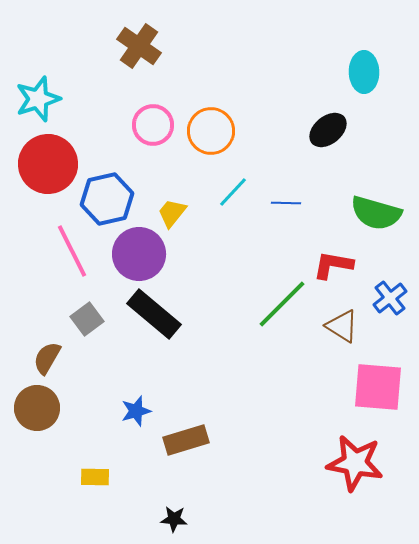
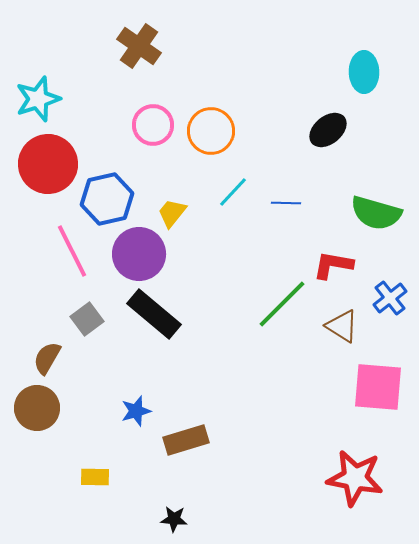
red star: moved 15 px down
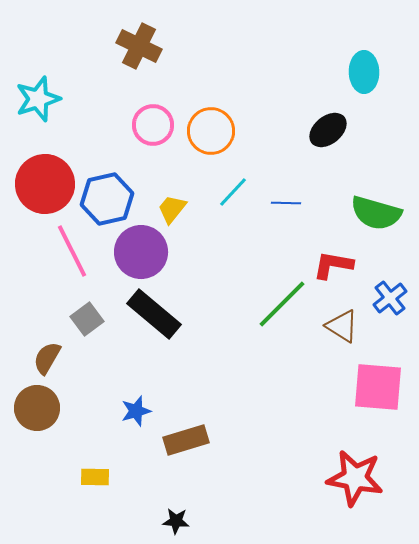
brown cross: rotated 9 degrees counterclockwise
red circle: moved 3 px left, 20 px down
yellow trapezoid: moved 4 px up
purple circle: moved 2 px right, 2 px up
black star: moved 2 px right, 2 px down
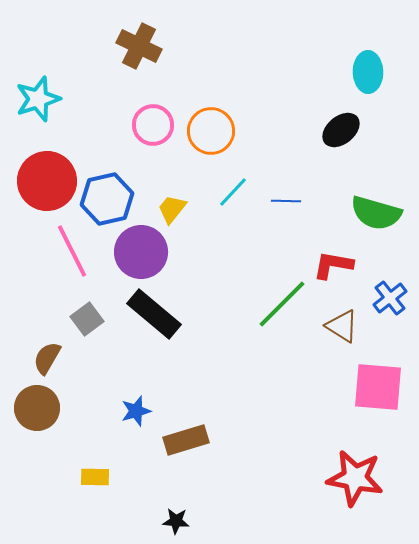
cyan ellipse: moved 4 px right
black ellipse: moved 13 px right
red circle: moved 2 px right, 3 px up
blue line: moved 2 px up
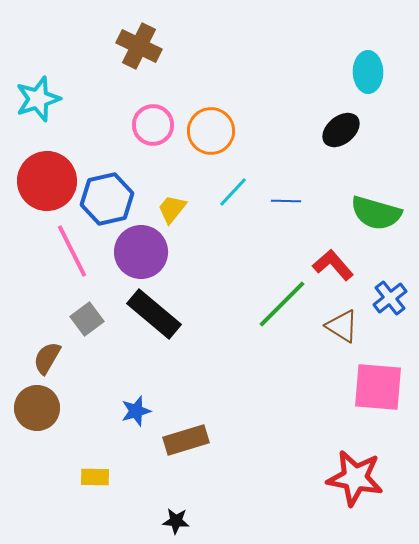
red L-shape: rotated 39 degrees clockwise
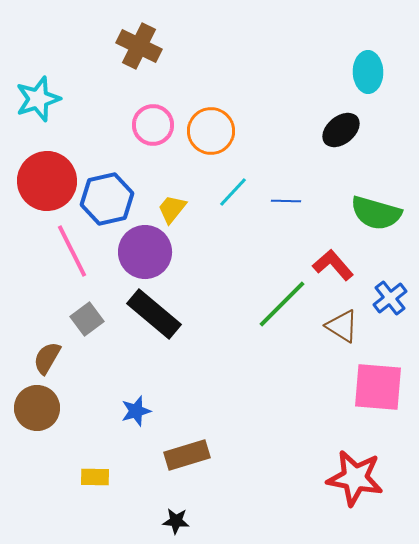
purple circle: moved 4 px right
brown rectangle: moved 1 px right, 15 px down
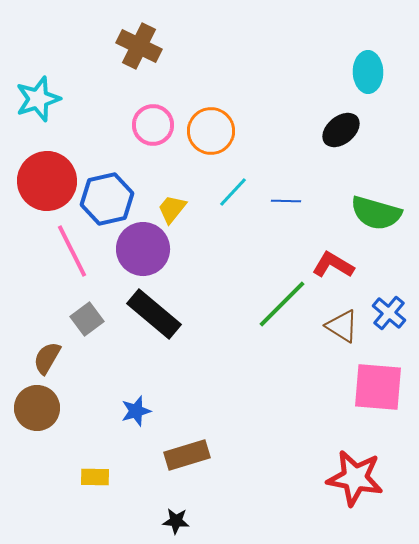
purple circle: moved 2 px left, 3 px up
red L-shape: rotated 18 degrees counterclockwise
blue cross: moved 1 px left, 15 px down; rotated 12 degrees counterclockwise
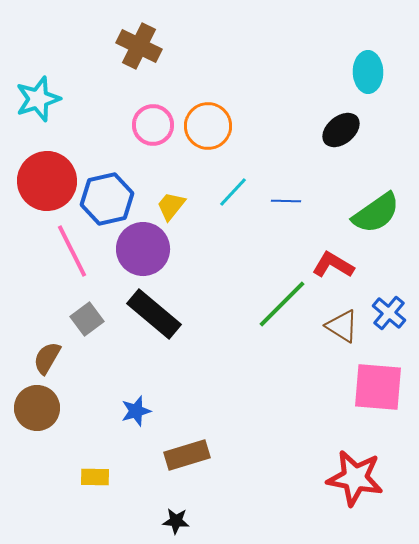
orange circle: moved 3 px left, 5 px up
yellow trapezoid: moved 1 px left, 3 px up
green semicircle: rotated 51 degrees counterclockwise
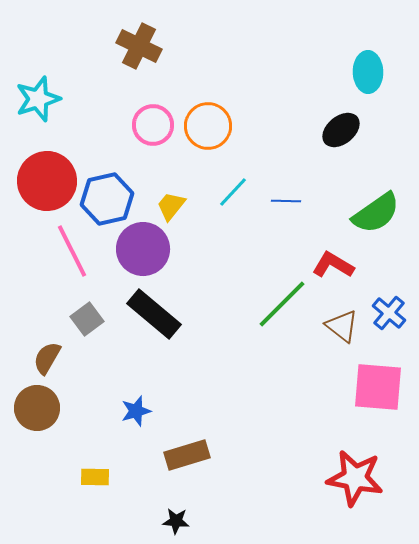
brown triangle: rotated 6 degrees clockwise
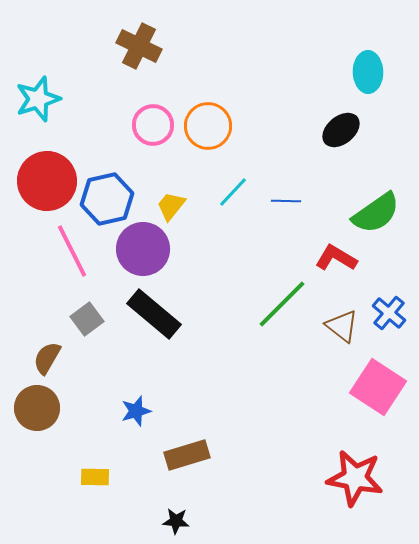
red L-shape: moved 3 px right, 7 px up
pink square: rotated 28 degrees clockwise
